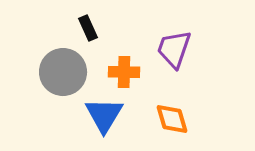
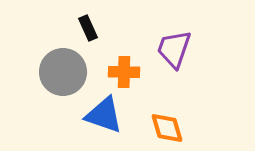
blue triangle: rotated 42 degrees counterclockwise
orange diamond: moved 5 px left, 9 px down
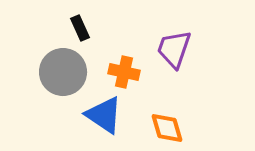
black rectangle: moved 8 px left
orange cross: rotated 12 degrees clockwise
blue triangle: rotated 15 degrees clockwise
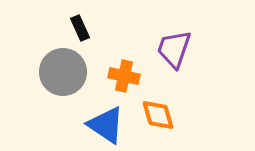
orange cross: moved 4 px down
blue triangle: moved 2 px right, 10 px down
orange diamond: moved 9 px left, 13 px up
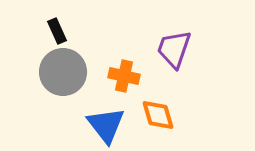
black rectangle: moved 23 px left, 3 px down
blue triangle: rotated 18 degrees clockwise
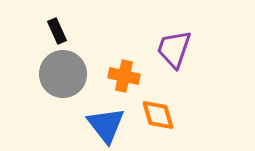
gray circle: moved 2 px down
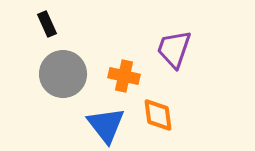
black rectangle: moved 10 px left, 7 px up
orange diamond: rotated 9 degrees clockwise
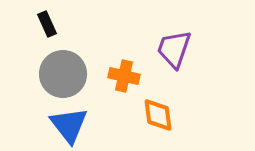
blue triangle: moved 37 px left
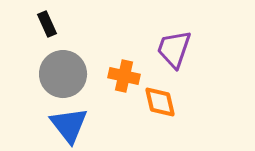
orange diamond: moved 2 px right, 13 px up; rotated 6 degrees counterclockwise
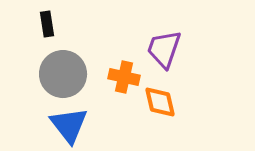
black rectangle: rotated 15 degrees clockwise
purple trapezoid: moved 10 px left
orange cross: moved 1 px down
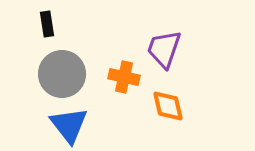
gray circle: moved 1 px left
orange diamond: moved 8 px right, 4 px down
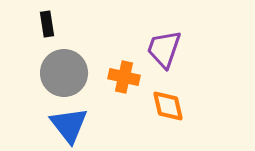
gray circle: moved 2 px right, 1 px up
